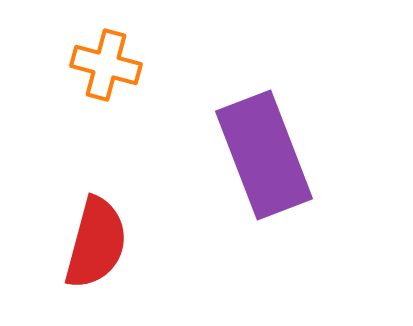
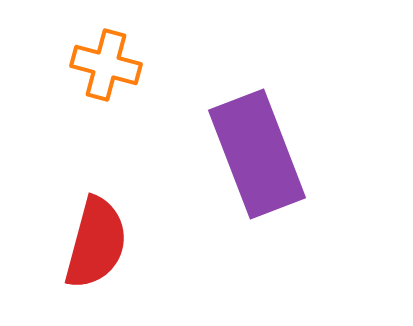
purple rectangle: moved 7 px left, 1 px up
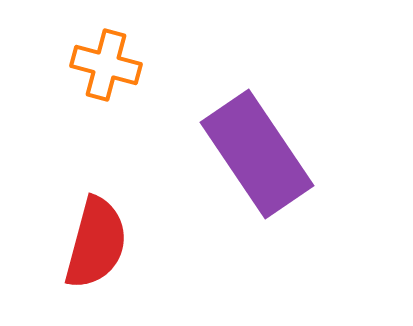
purple rectangle: rotated 13 degrees counterclockwise
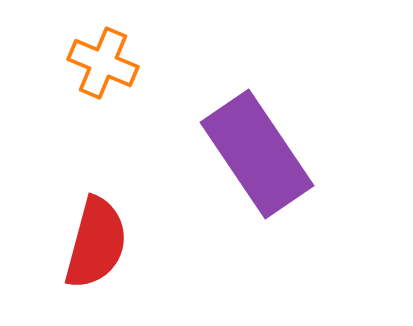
orange cross: moved 3 px left, 2 px up; rotated 8 degrees clockwise
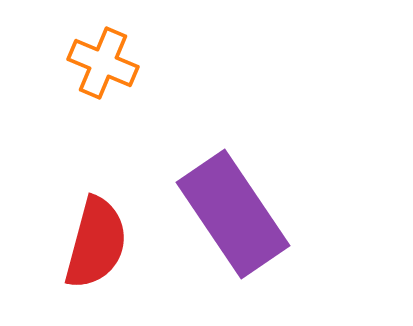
purple rectangle: moved 24 px left, 60 px down
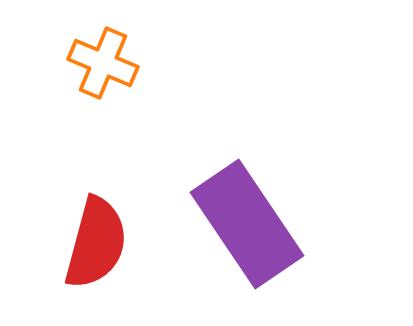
purple rectangle: moved 14 px right, 10 px down
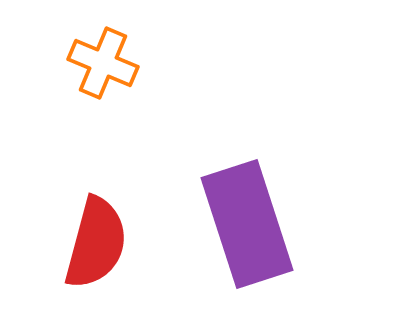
purple rectangle: rotated 16 degrees clockwise
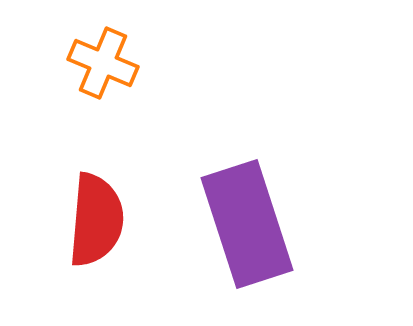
red semicircle: moved 23 px up; rotated 10 degrees counterclockwise
